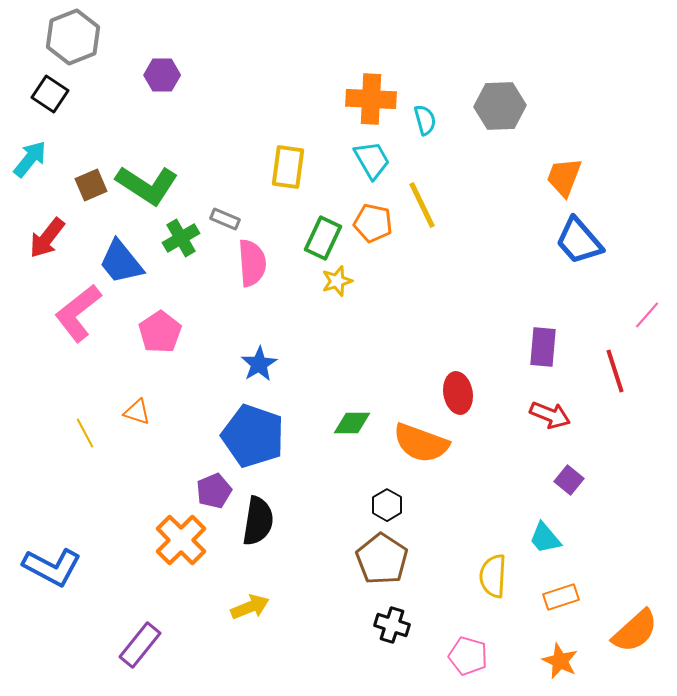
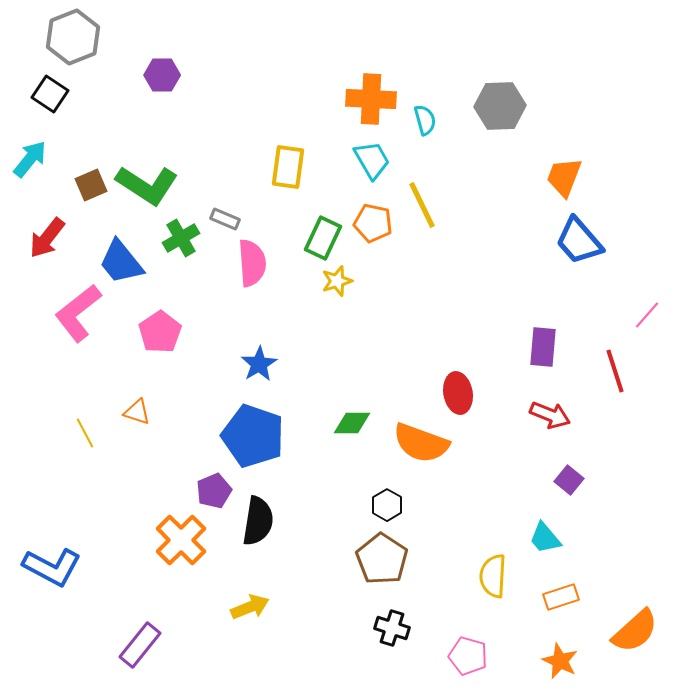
black cross at (392, 625): moved 3 px down
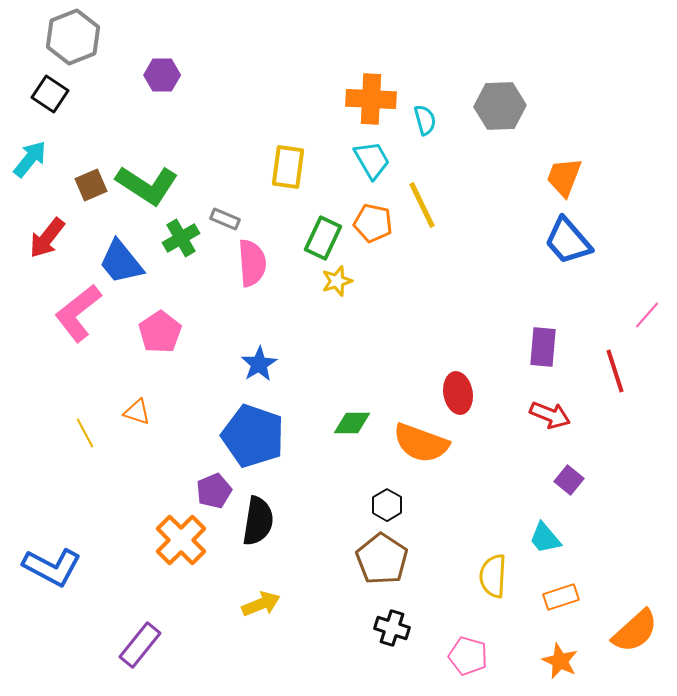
blue trapezoid at (579, 241): moved 11 px left
yellow arrow at (250, 607): moved 11 px right, 3 px up
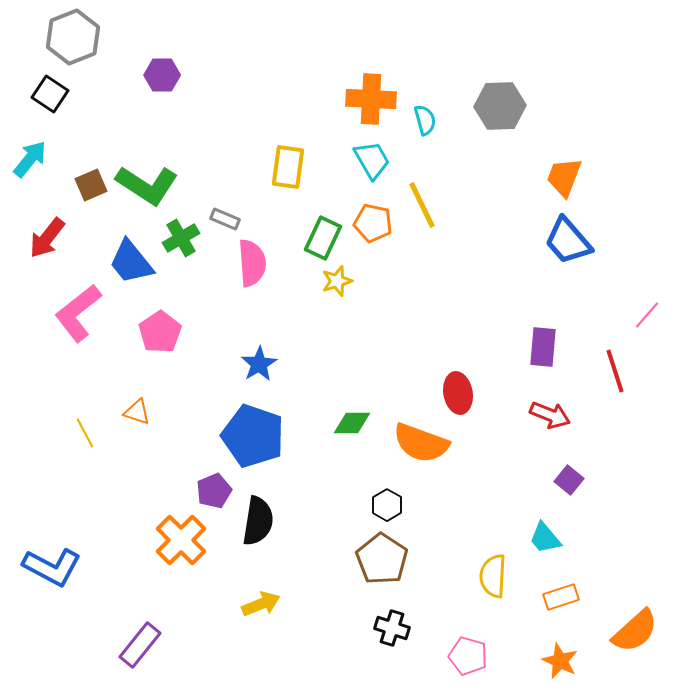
blue trapezoid at (121, 262): moved 10 px right
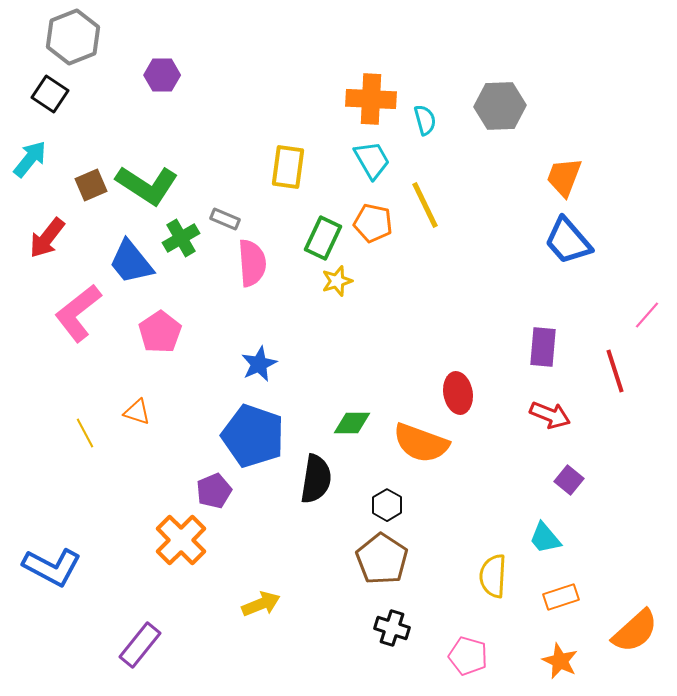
yellow line at (422, 205): moved 3 px right
blue star at (259, 364): rotated 6 degrees clockwise
black semicircle at (258, 521): moved 58 px right, 42 px up
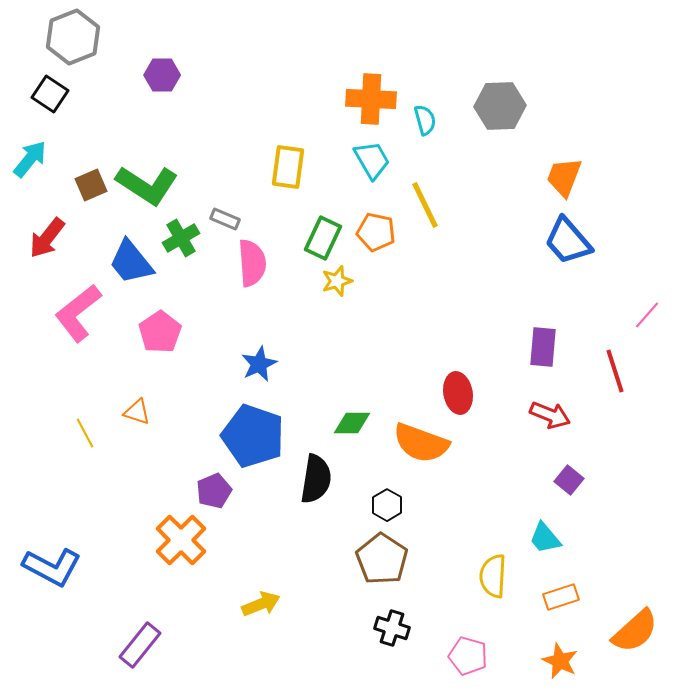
orange pentagon at (373, 223): moved 3 px right, 9 px down
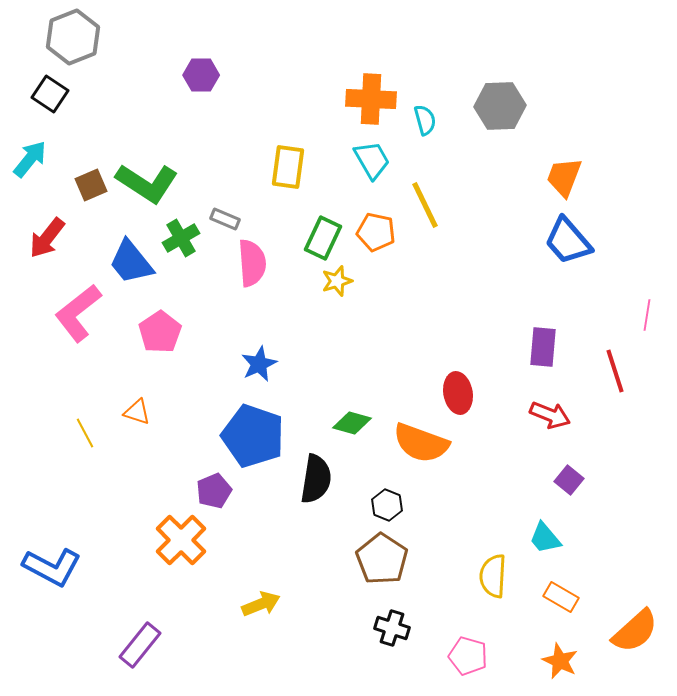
purple hexagon at (162, 75): moved 39 px right
green L-shape at (147, 185): moved 2 px up
pink line at (647, 315): rotated 32 degrees counterclockwise
green diamond at (352, 423): rotated 15 degrees clockwise
black hexagon at (387, 505): rotated 8 degrees counterclockwise
orange rectangle at (561, 597): rotated 48 degrees clockwise
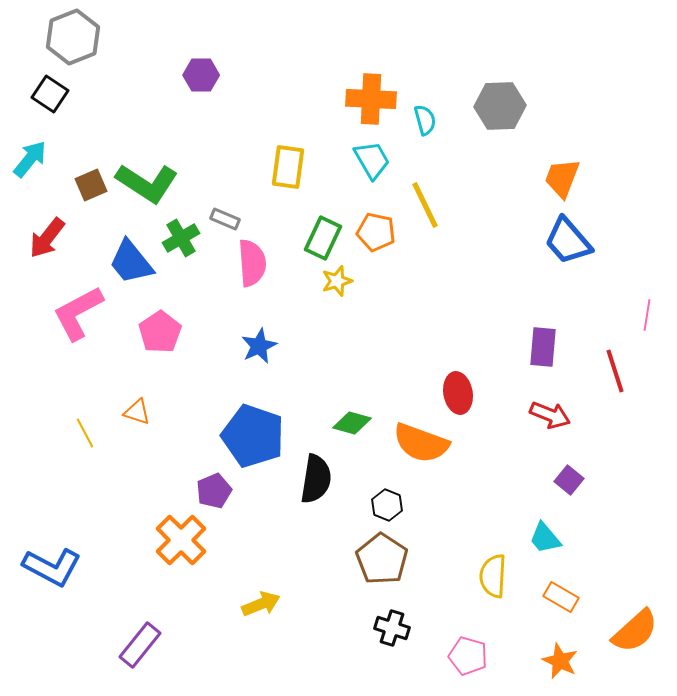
orange trapezoid at (564, 177): moved 2 px left, 1 px down
pink L-shape at (78, 313): rotated 10 degrees clockwise
blue star at (259, 364): moved 18 px up
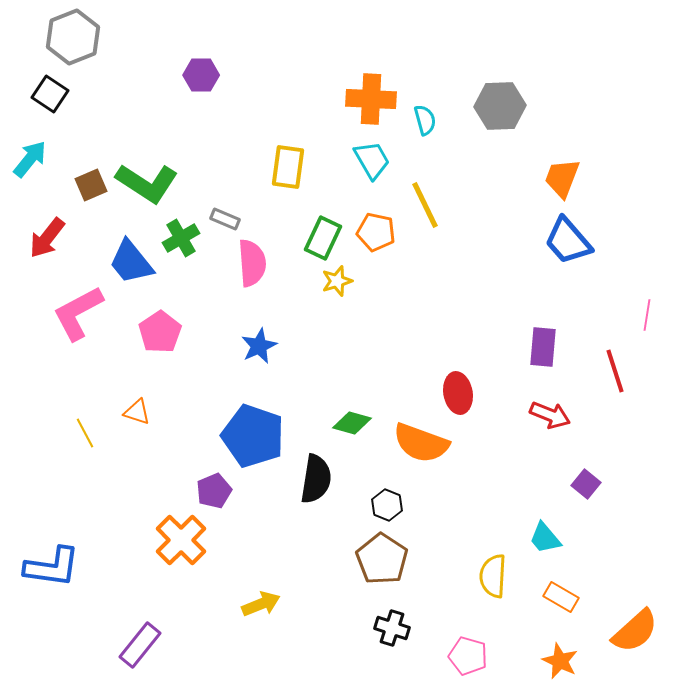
purple square at (569, 480): moved 17 px right, 4 px down
blue L-shape at (52, 567): rotated 20 degrees counterclockwise
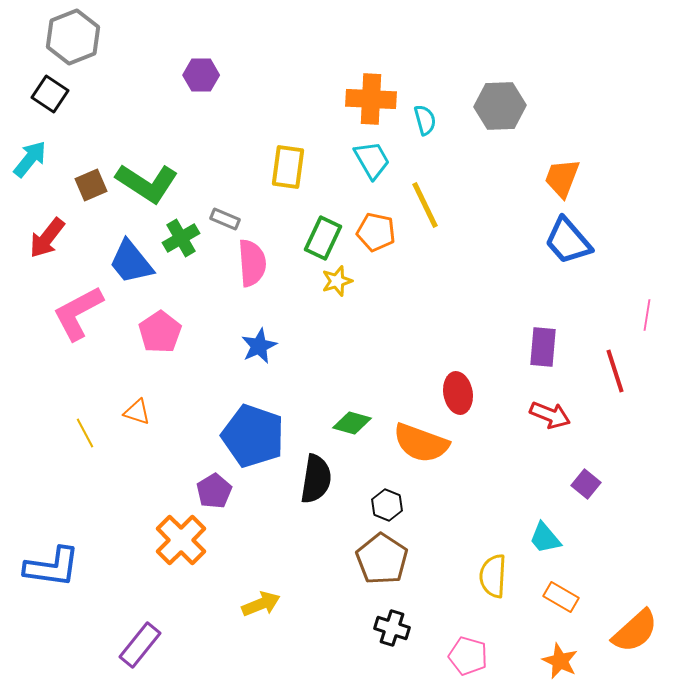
purple pentagon at (214, 491): rotated 8 degrees counterclockwise
